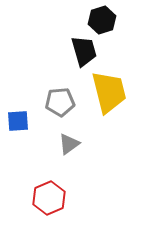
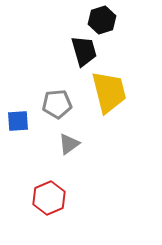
gray pentagon: moved 3 px left, 2 px down
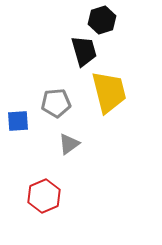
gray pentagon: moved 1 px left, 1 px up
red hexagon: moved 5 px left, 2 px up
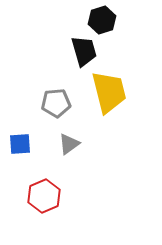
blue square: moved 2 px right, 23 px down
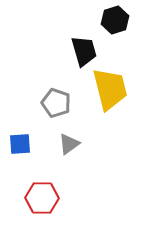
black hexagon: moved 13 px right
yellow trapezoid: moved 1 px right, 3 px up
gray pentagon: rotated 24 degrees clockwise
red hexagon: moved 2 px left, 2 px down; rotated 24 degrees clockwise
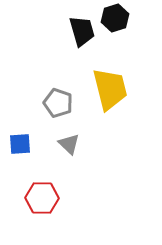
black hexagon: moved 2 px up
black trapezoid: moved 2 px left, 20 px up
gray pentagon: moved 2 px right
gray triangle: rotated 40 degrees counterclockwise
